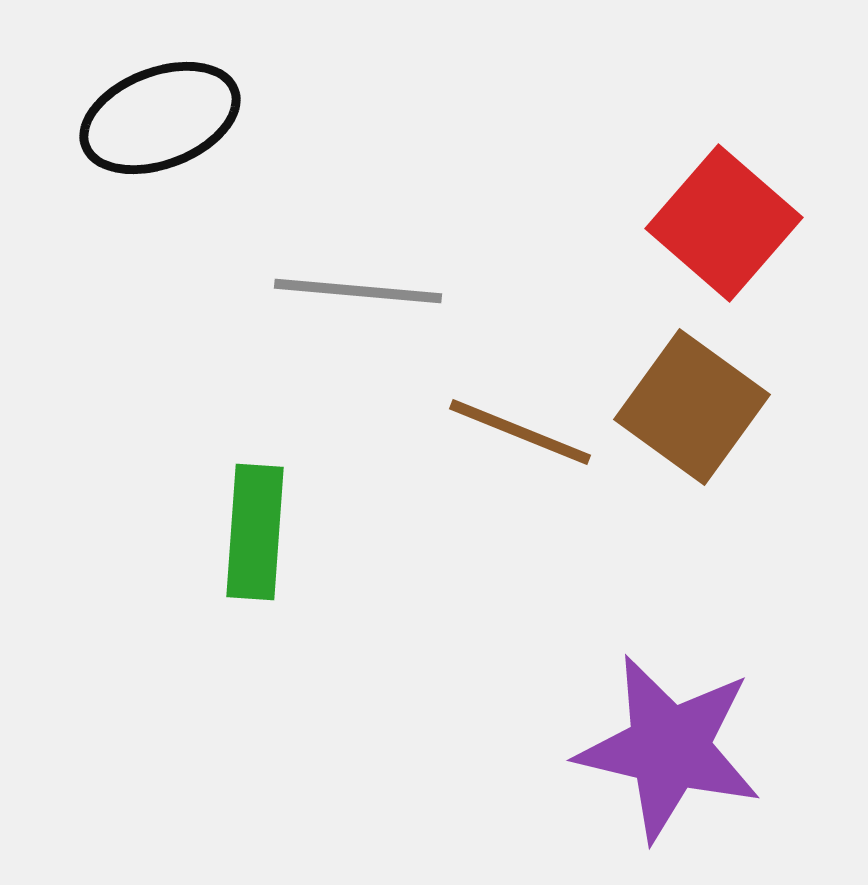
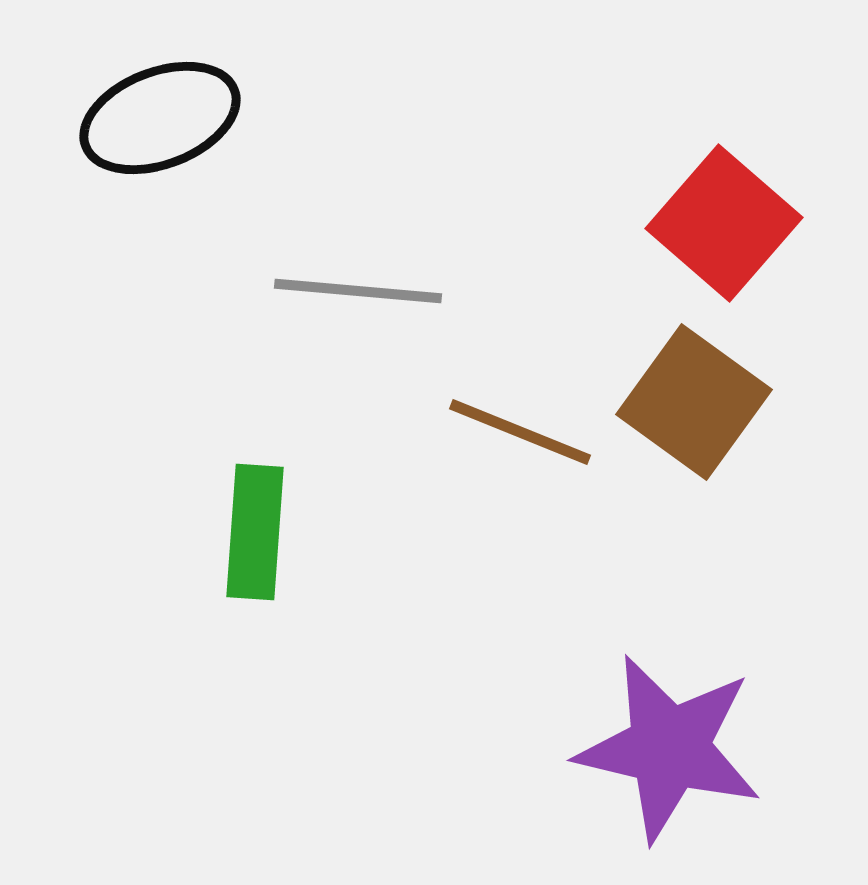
brown square: moved 2 px right, 5 px up
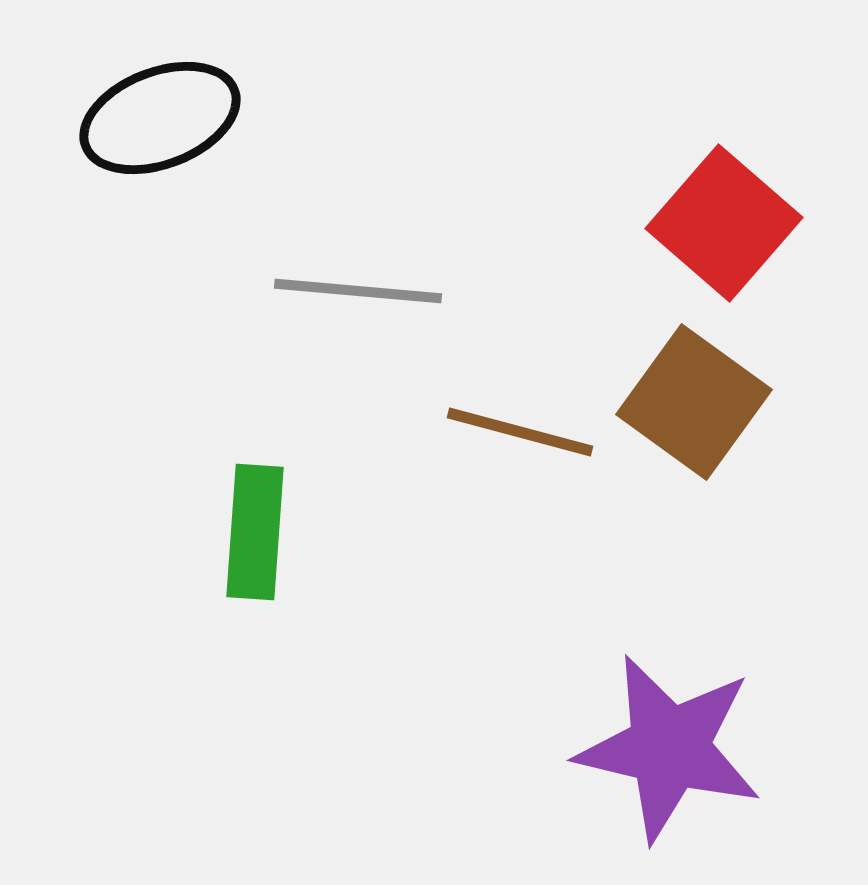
brown line: rotated 7 degrees counterclockwise
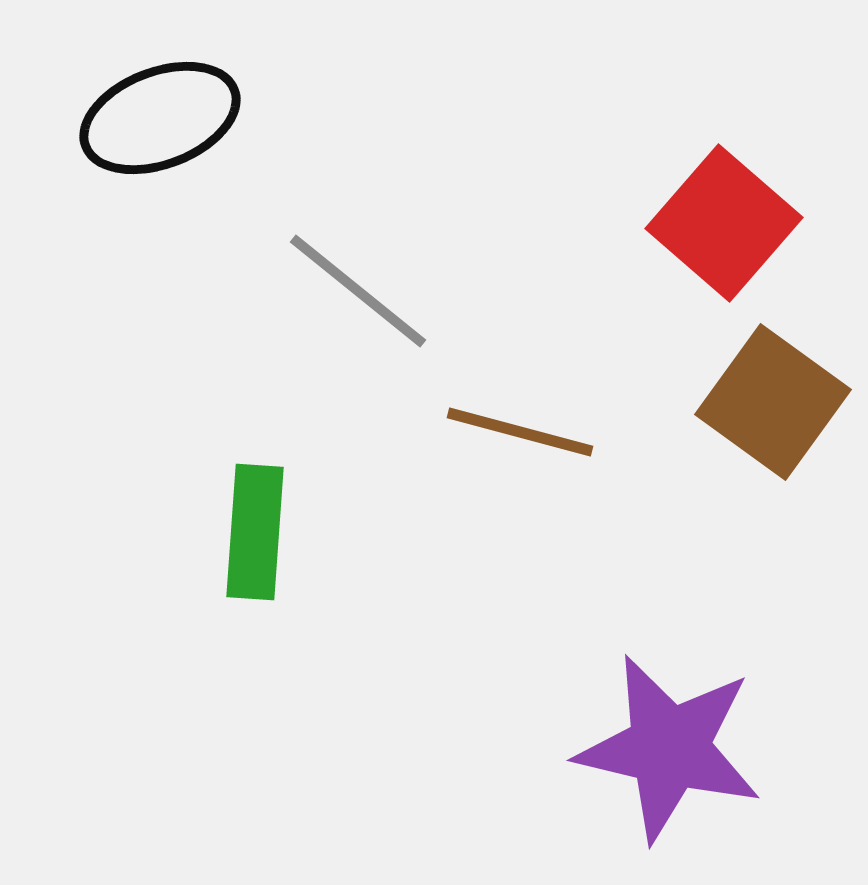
gray line: rotated 34 degrees clockwise
brown square: moved 79 px right
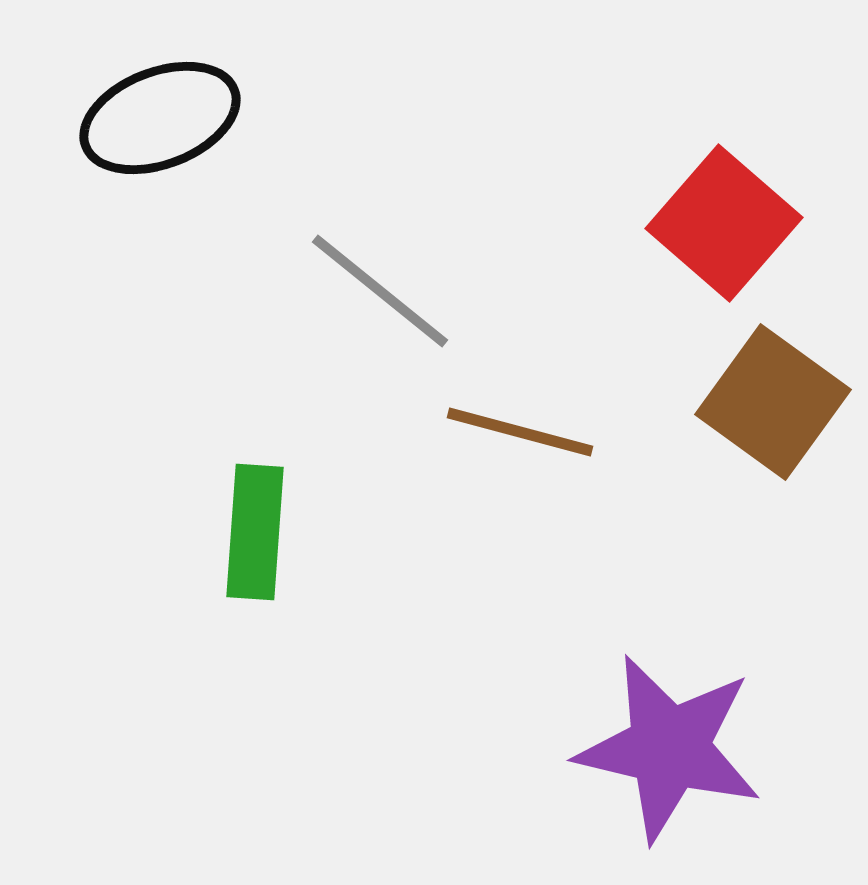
gray line: moved 22 px right
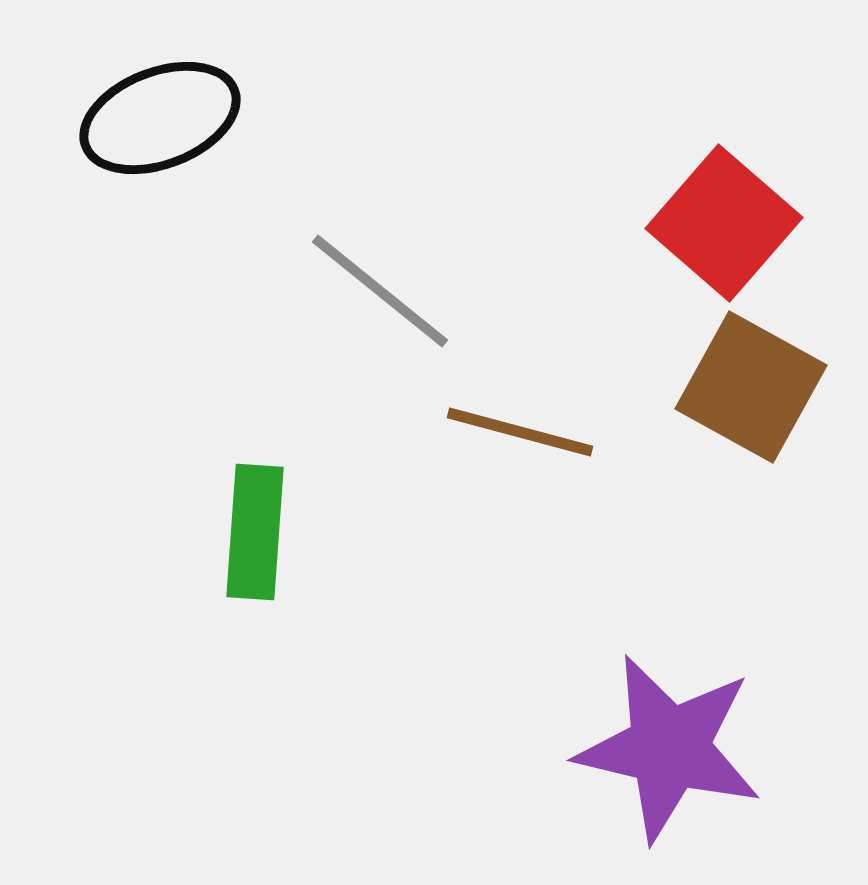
brown square: moved 22 px left, 15 px up; rotated 7 degrees counterclockwise
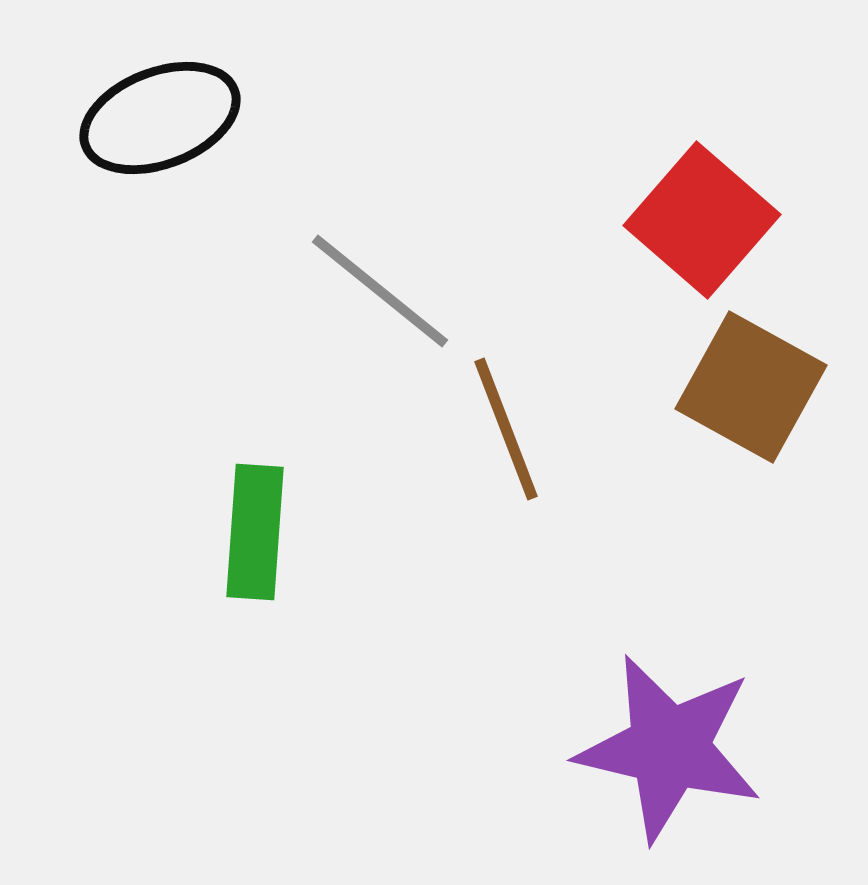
red square: moved 22 px left, 3 px up
brown line: moved 14 px left, 3 px up; rotated 54 degrees clockwise
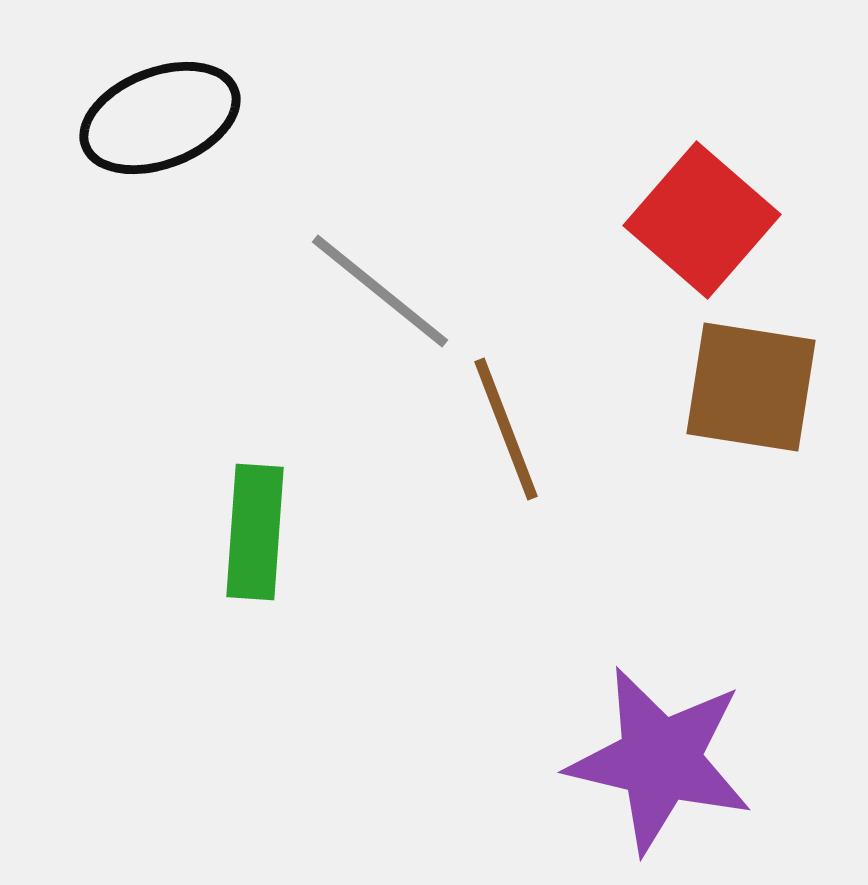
brown square: rotated 20 degrees counterclockwise
purple star: moved 9 px left, 12 px down
